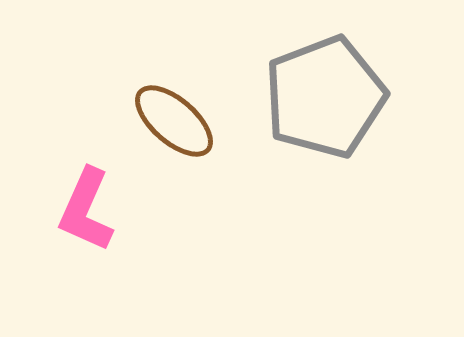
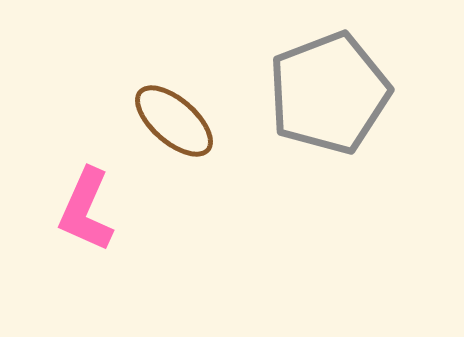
gray pentagon: moved 4 px right, 4 px up
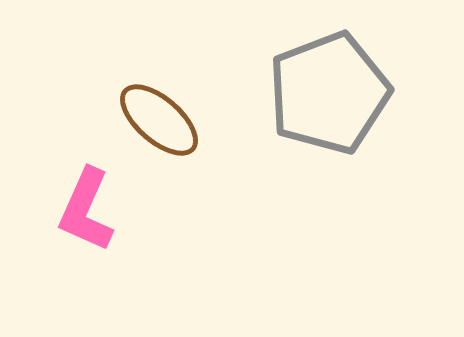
brown ellipse: moved 15 px left, 1 px up
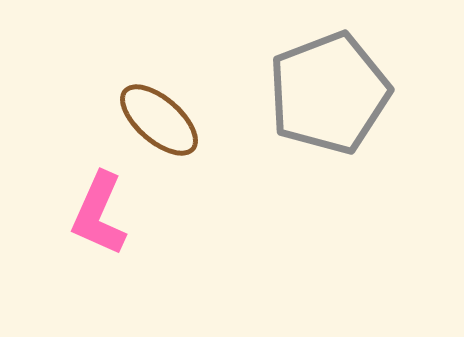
pink L-shape: moved 13 px right, 4 px down
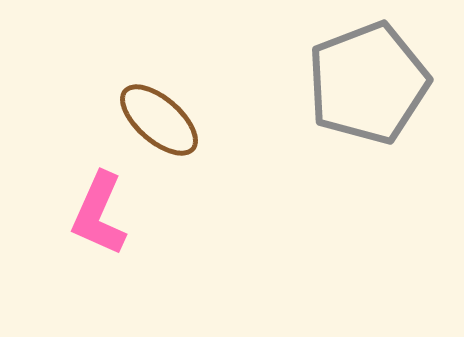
gray pentagon: moved 39 px right, 10 px up
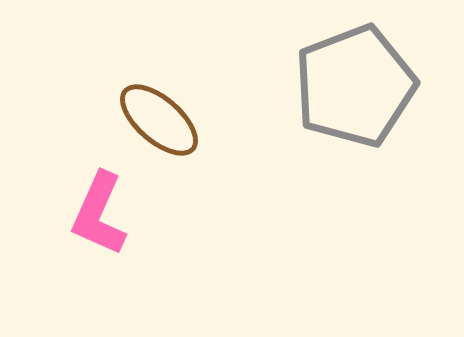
gray pentagon: moved 13 px left, 3 px down
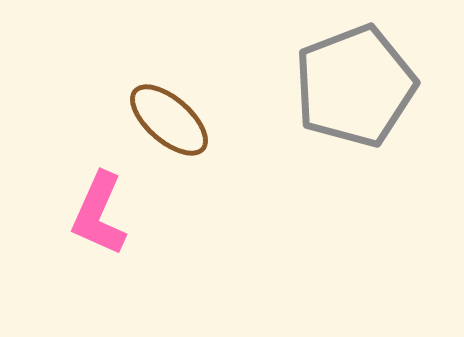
brown ellipse: moved 10 px right
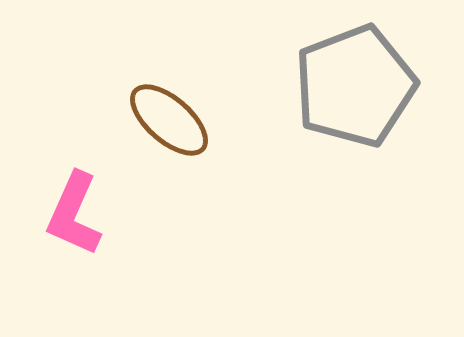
pink L-shape: moved 25 px left
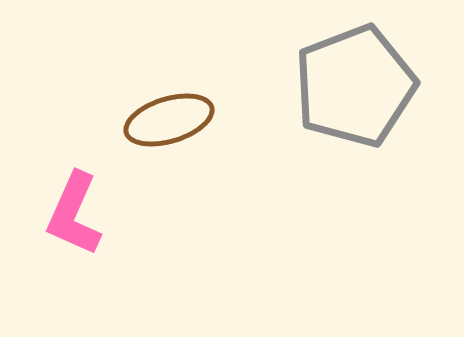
brown ellipse: rotated 58 degrees counterclockwise
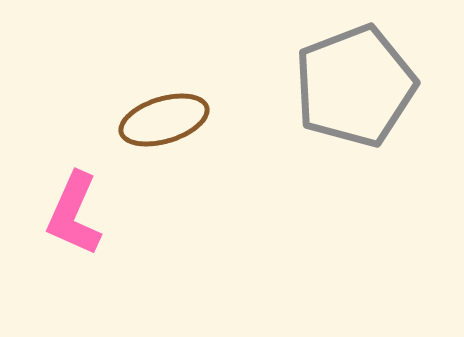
brown ellipse: moved 5 px left
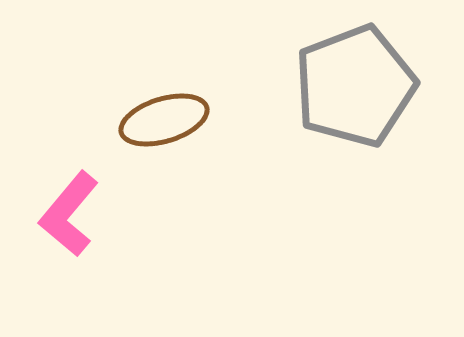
pink L-shape: moved 5 px left; rotated 16 degrees clockwise
